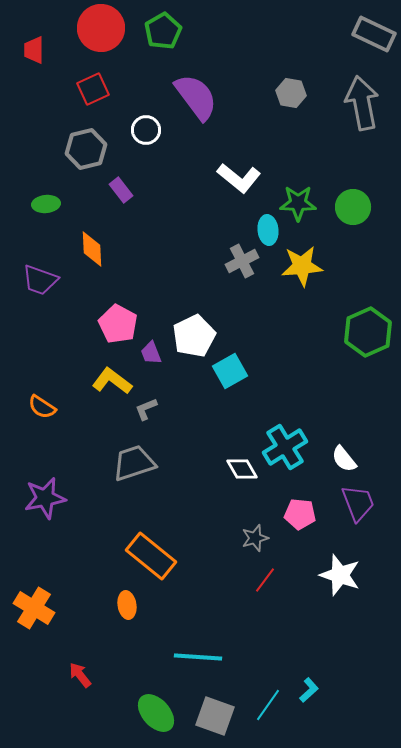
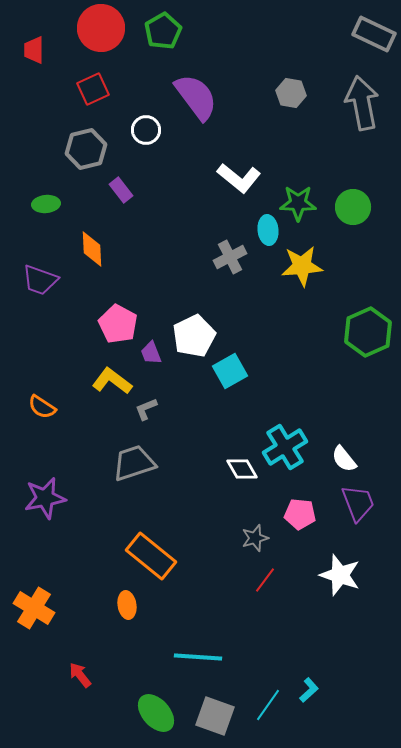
gray cross at (242, 261): moved 12 px left, 4 px up
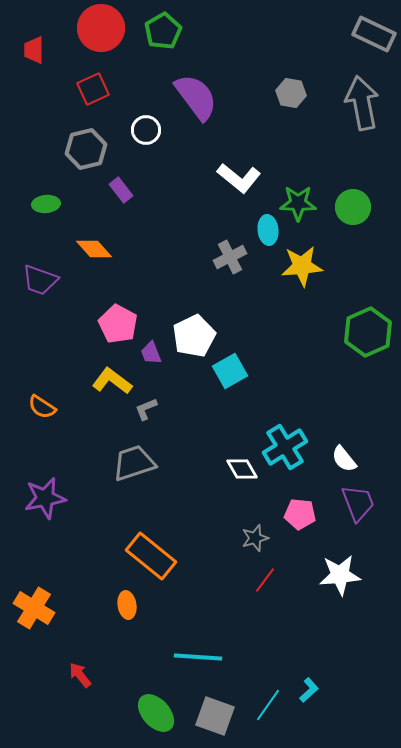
orange diamond at (92, 249): moved 2 px right; rotated 39 degrees counterclockwise
white star at (340, 575): rotated 24 degrees counterclockwise
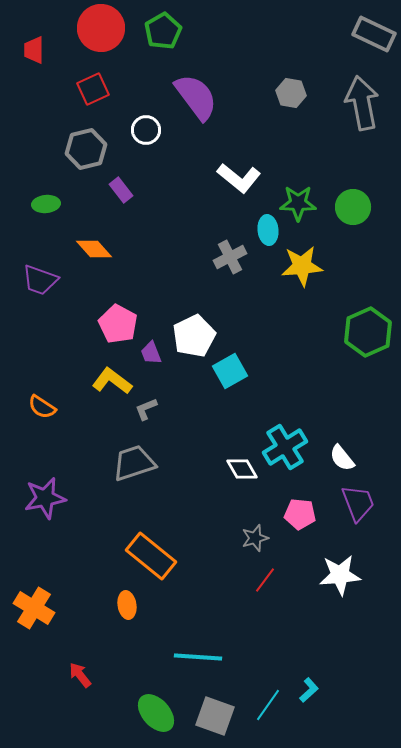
white semicircle at (344, 459): moved 2 px left, 1 px up
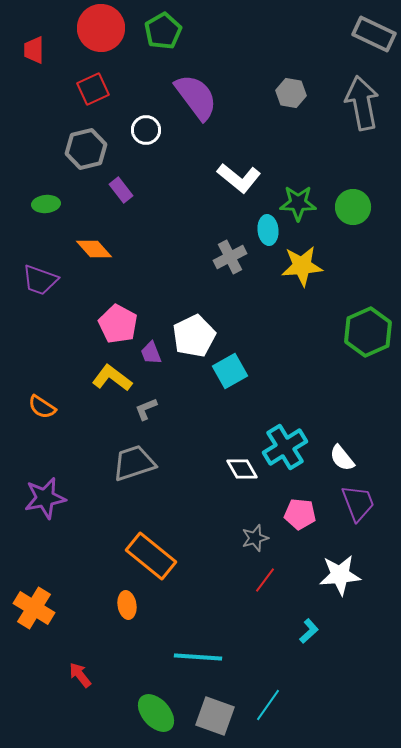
yellow L-shape at (112, 381): moved 3 px up
cyan L-shape at (309, 690): moved 59 px up
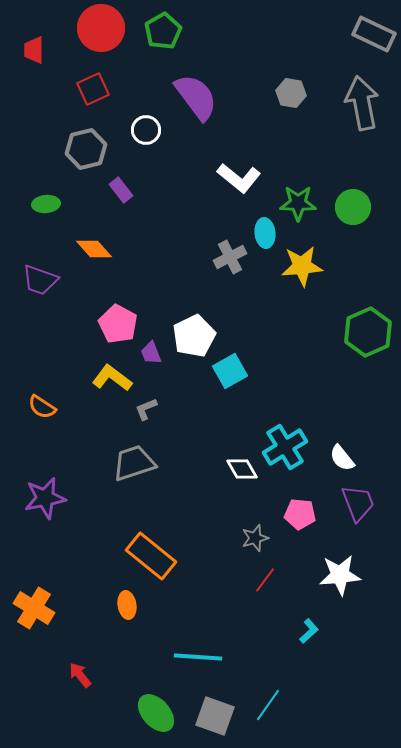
cyan ellipse at (268, 230): moved 3 px left, 3 px down
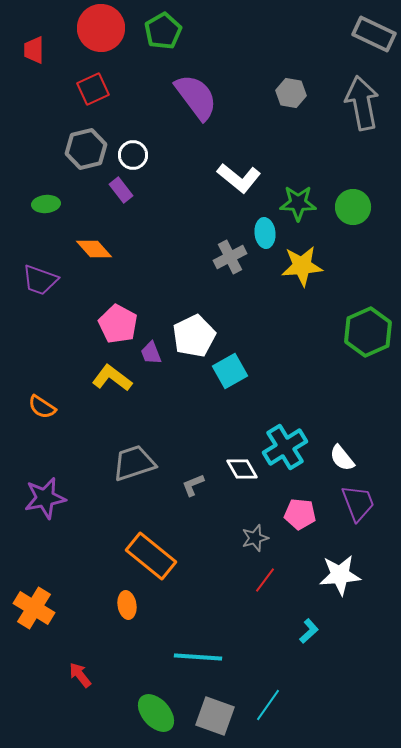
white circle at (146, 130): moved 13 px left, 25 px down
gray L-shape at (146, 409): moved 47 px right, 76 px down
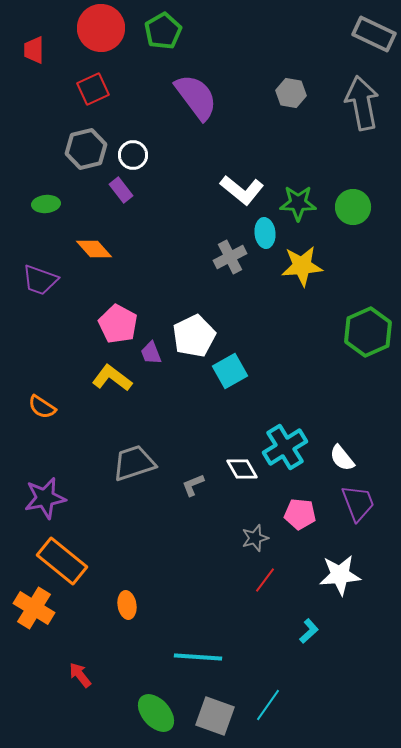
white L-shape at (239, 178): moved 3 px right, 12 px down
orange rectangle at (151, 556): moved 89 px left, 5 px down
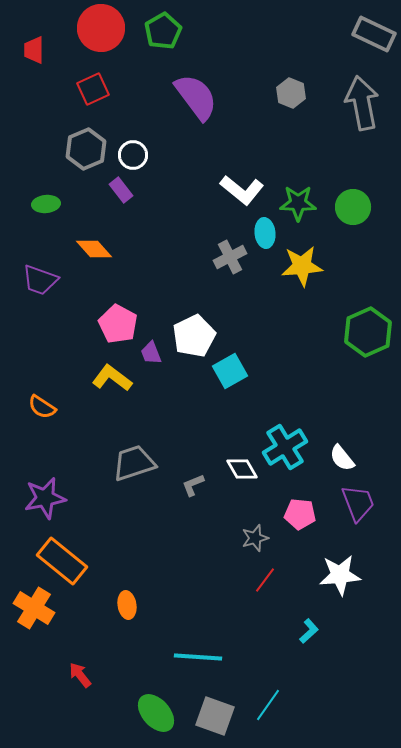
gray hexagon at (291, 93): rotated 12 degrees clockwise
gray hexagon at (86, 149): rotated 9 degrees counterclockwise
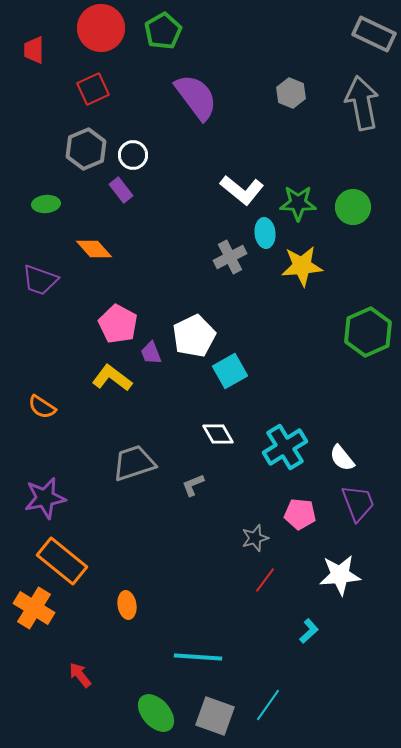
white diamond at (242, 469): moved 24 px left, 35 px up
